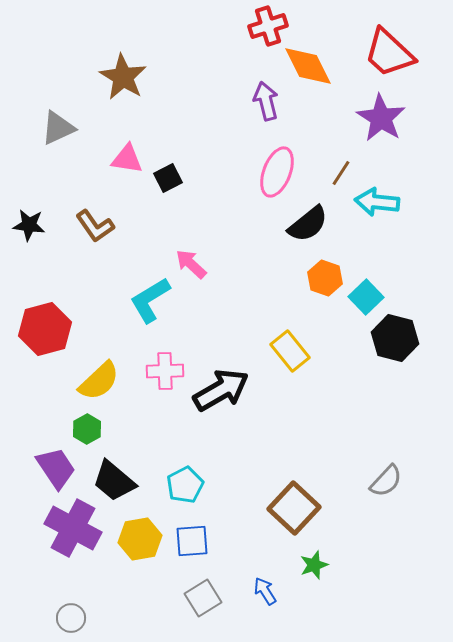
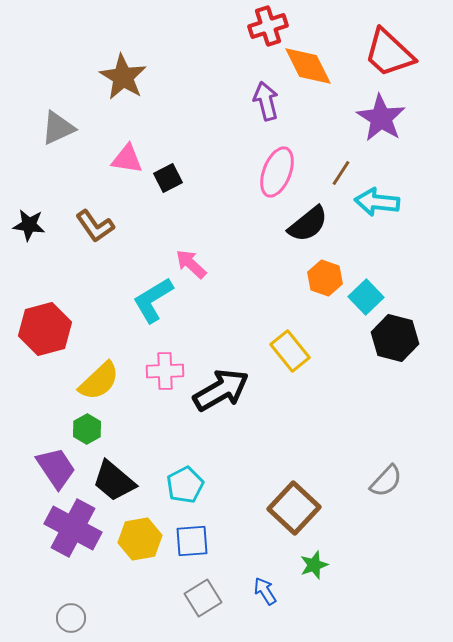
cyan L-shape: moved 3 px right
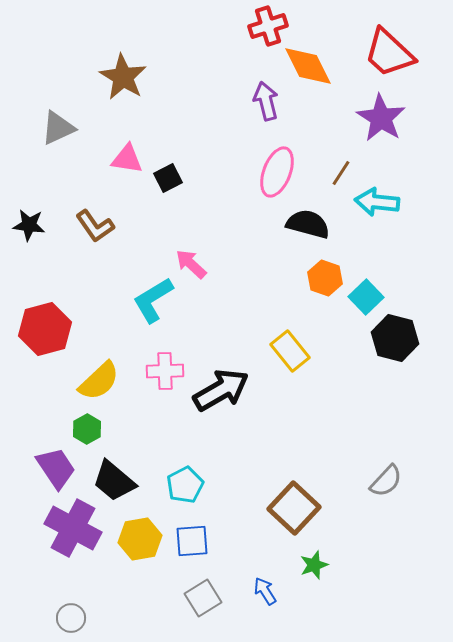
black semicircle: rotated 126 degrees counterclockwise
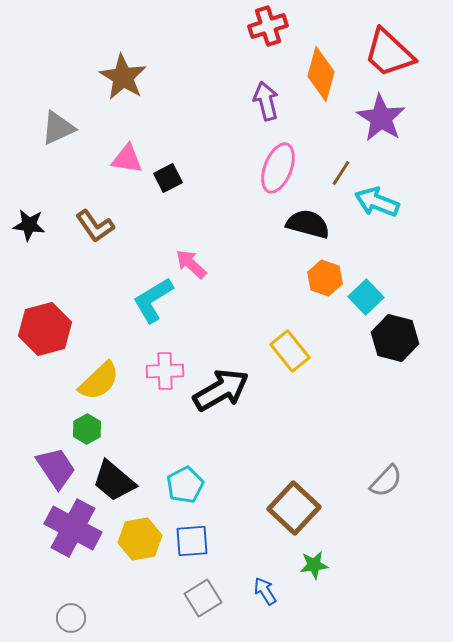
orange diamond: moved 13 px right, 8 px down; rotated 42 degrees clockwise
pink ellipse: moved 1 px right, 4 px up
cyan arrow: rotated 15 degrees clockwise
green star: rotated 12 degrees clockwise
